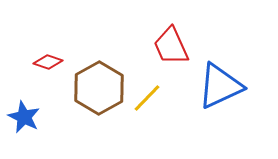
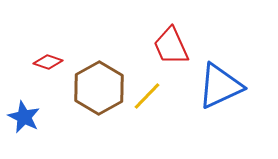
yellow line: moved 2 px up
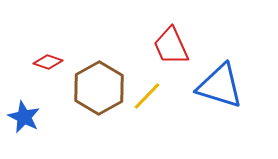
blue triangle: rotated 42 degrees clockwise
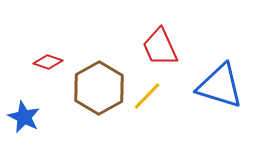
red trapezoid: moved 11 px left, 1 px down
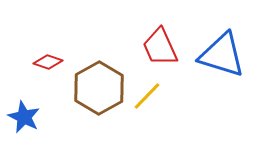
blue triangle: moved 2 px right, 31 px up
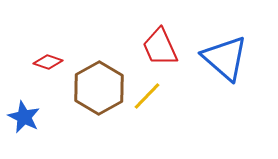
blue triangle: moved 3 px right, 3 px down; rotated 24 degrees clockwise
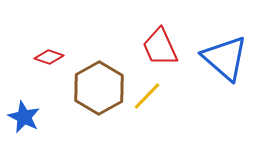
red diamond: moved 1 px right, 5 px up
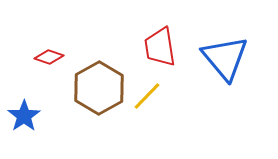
red trapezoid: rotated 15 degrees clockwise
blue triangle: rotated 9 degrees clockwise
blue star: moved 1 px up; rotated 12 degrees clockwise
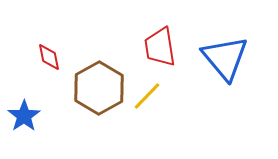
red diamond: rotated 60 degrees clockwise
